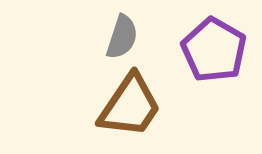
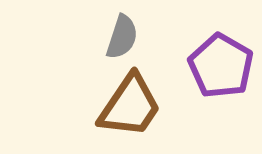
purple pentagon: moved 7 px right, 16 px down
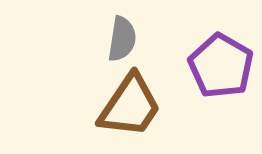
gray semicircle: moved 2 px down; rotated 9 degrees counterclockwise
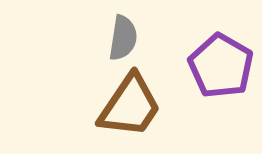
gray semicircle: moved 1 px right, 1 px up
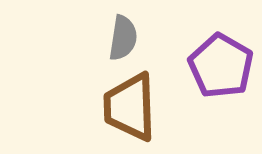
brown trapezoid: moved 1 px down; rotated 144 degrees clockwise
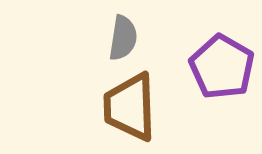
purple pentagon: moved 1 px right, 1 px down
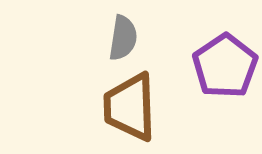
purple pentagon: moved 3 px right, 1 px up; rotated 8 degrees clockwise
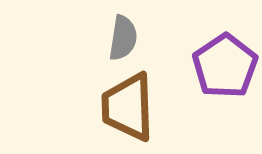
brown trapezoid: moved 2 px left
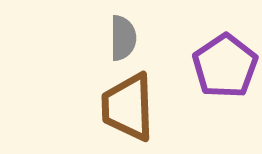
gray semicircle: rotated 9 degrees counterclockwise
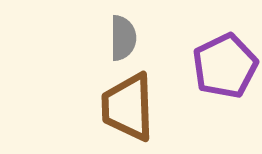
purple pentagon: rotated 8 degrees clockwise
